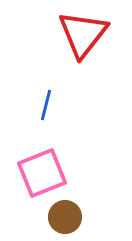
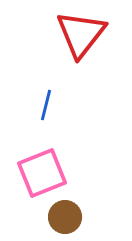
red triangle: moved 2 px left
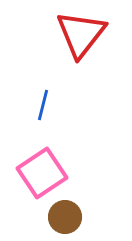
blue line: moved 3 px left
pink square: rotated 12 degrees counterclockwise
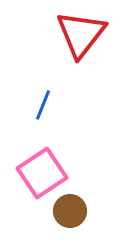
blue line: rotated 8 degrees clockwise
brown circle: moved 5 px right, 6 px up
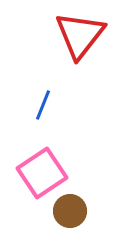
red triangle: moved 1 px left, 1 px down
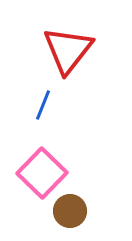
red triangle: moved 12 px left, 15 px down
pink square: rotated 12 degrees counterclockwise
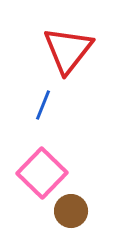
brown circle: moved 1 px right
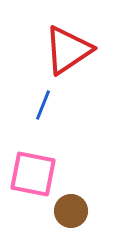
red triangle: rotated 18 degrees clockwise
pink square: moved 9 px left, 1 px down; rotated 33 degrees counterclockwise
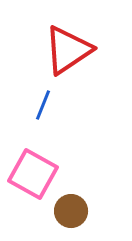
pink square: rotated 18 degrees clockwise
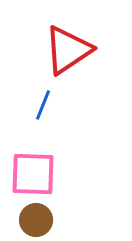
pink square: rotated 27 degrees counterclockwise
brown circle: moved 35 px left, 9 px down
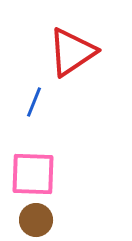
red triangle: moved 4 px right, 2 px down
blue line: moved 9 px left, 3 px up
